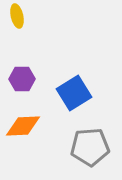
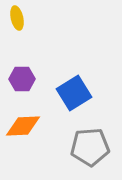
yellow ellipse: moved 2 px down
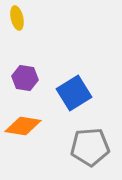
purple hexagon: moved 3 px right, 1 px up; rotated 10 degrees clockwise
orange diamond: rotated 12 degrees clockwise
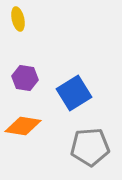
yellow ellipse: moved 1 px right, 1 px down
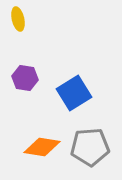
orange diamond: moved 19 px right, 21 px down
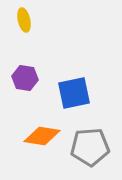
yellow ellipse: moved 6 px right, 1 px down
blue square: rotated 20 degrees clockwise
orange diamond: moved 11 px up
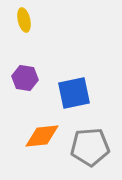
orange diamond: rotated 15 degrees counterclockwise
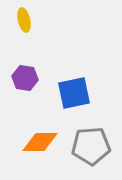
orange diamond: moved 2 px left, 6 px down; rotated 6 degrees clockwise
gray pentagon: moved 1 px right, 1 px up
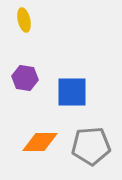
blue square: moved 2 px left, 1 px up; rotated 12 degrees clockwise
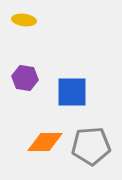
yellow ellipse: rotated 70 degrees counterclockwise
orange diamond: moved 5 px right
